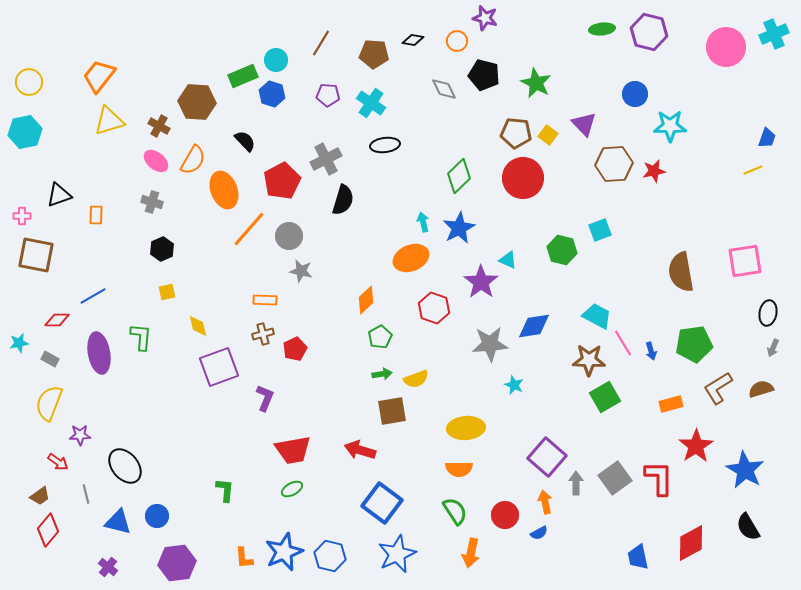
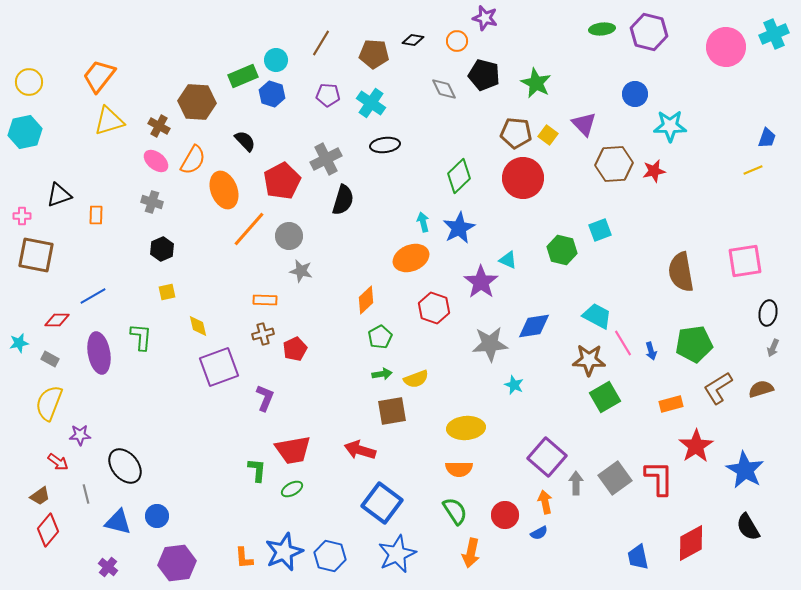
green L-shape at (225, 490): moved 32 px right, 20 px up
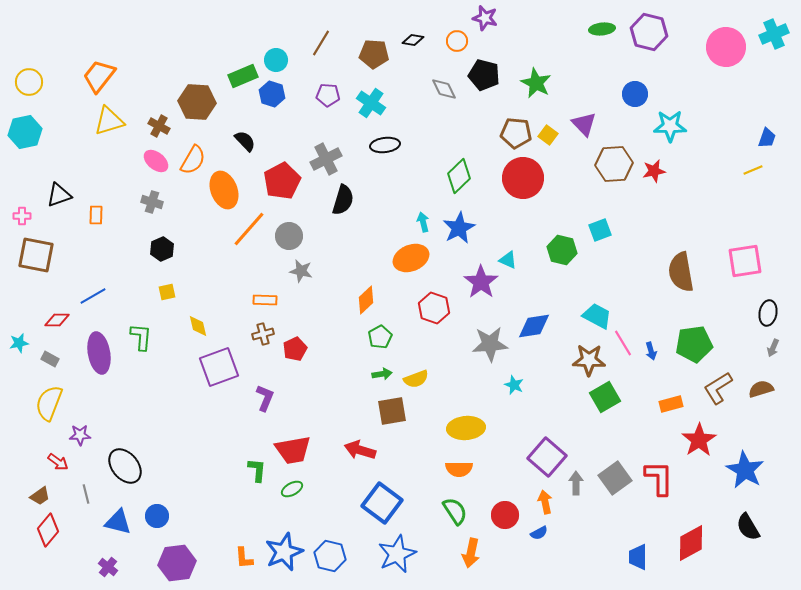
red star at (696, 446): moved 3 px right, 6 px up
blue trapezoid at (638, 557): rotated 12 degrees clockwise
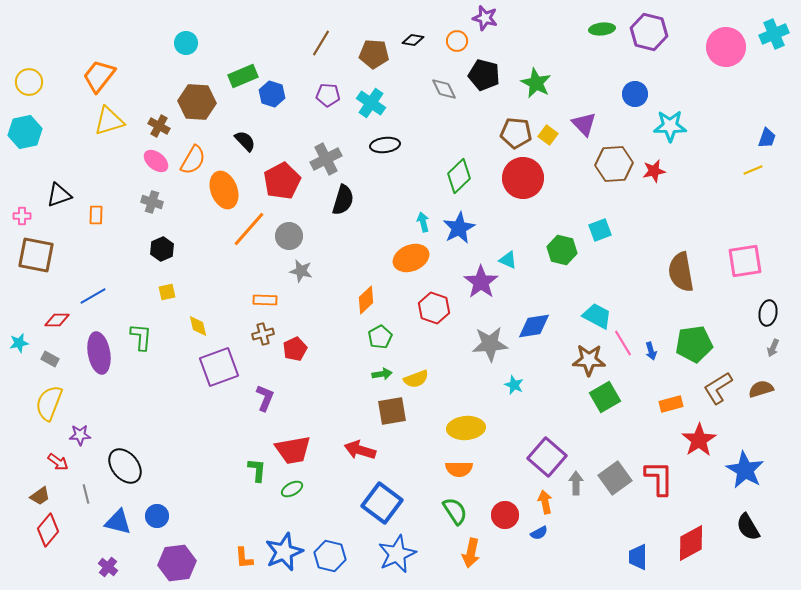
cyan circle at (276, 60): moved 90 px left, 17 px up
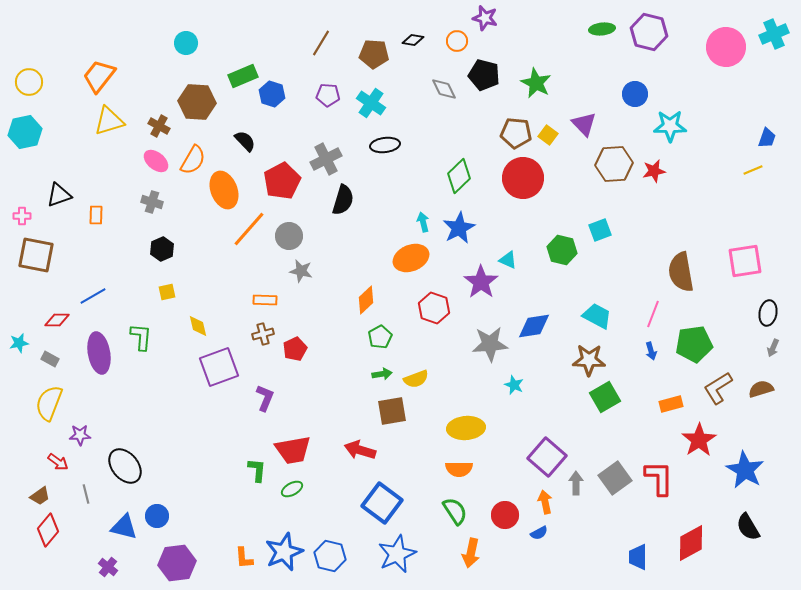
pink line at (623, 343): moved 30 px right, 29 px up; rotated 52 degrees clockwise
blue triangle at (118, 522): moved 6 px right, 5 px down
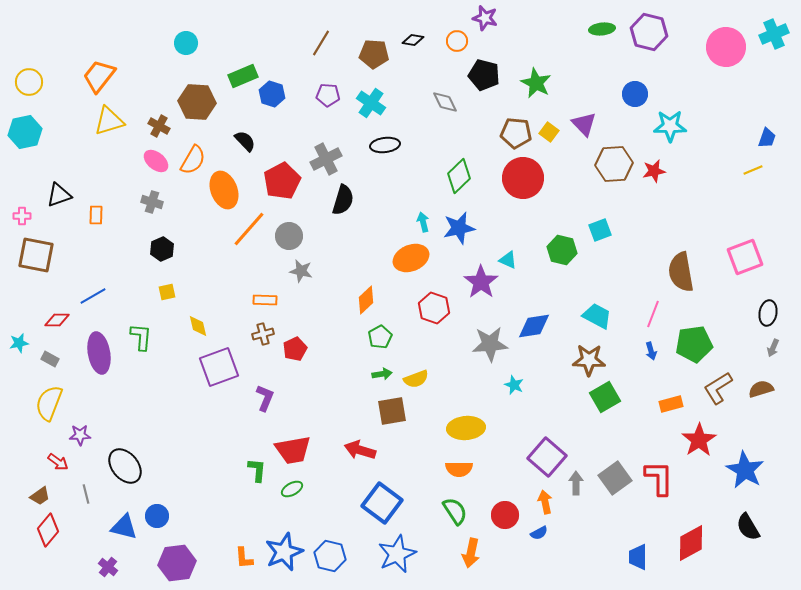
gray diamond at (444, 89): moved 1 px right, 13 px down
yellow square at (548, 135): moved 1 px right, 3 px up
blue star at (459, 228): rotated 16 degrees clockwise
pink square at (745, 261): moved 4 px up; rotated 12 degrees counterclockwise
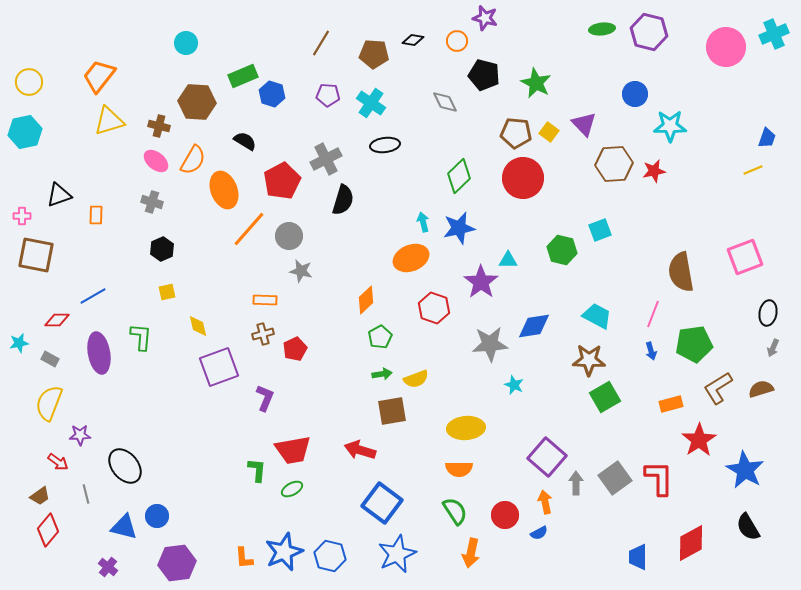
brown cross at (159, 126): rotated 15 degrees counterclockwise
black semicircle at (245, 141): rotated 15 degrees counterclockwise
cyan triangle at (508, 260): rotated 24 degrees counterclockwise
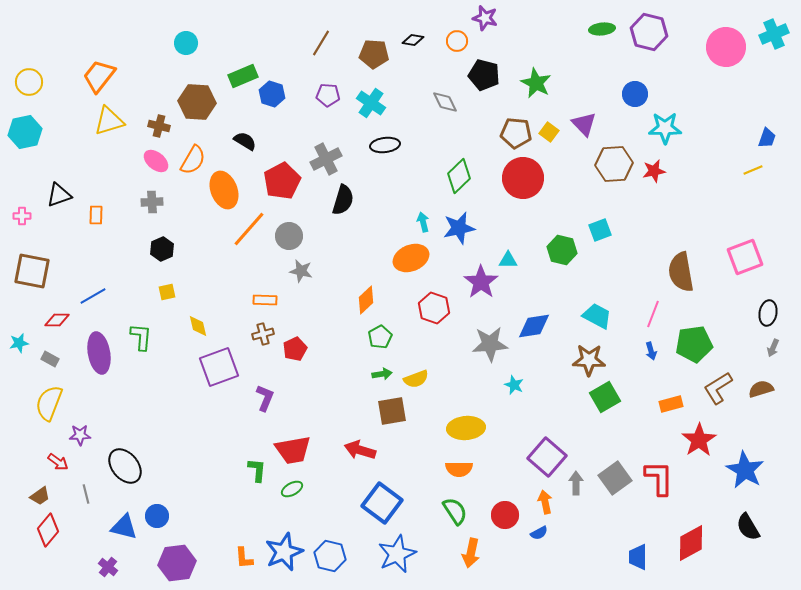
cyan star at (670, 126): moved 5 px left, 2 px down
gray cross at (152, 202): rotated 20 degrees counterclockwise
brown square at (36, 255): moved 4 px left, 16 px down
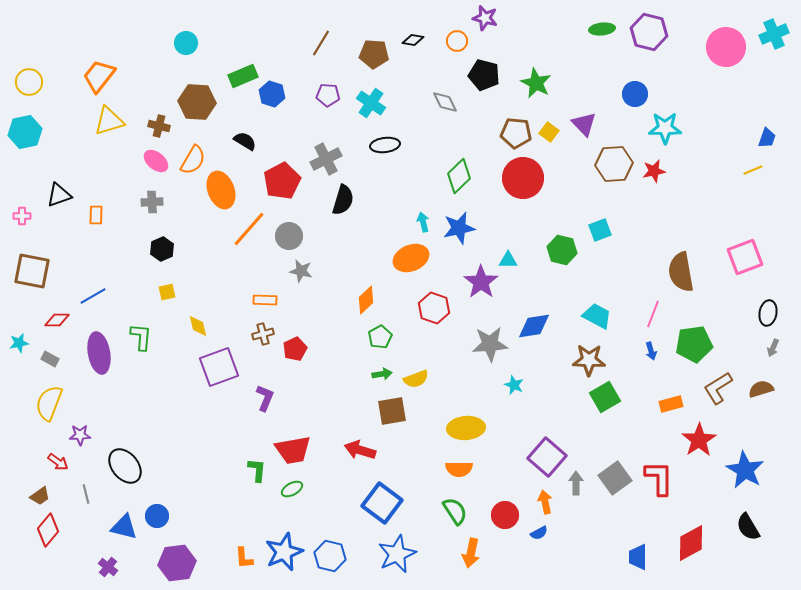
orange ellipse at (224, 190): moved 3 px left
